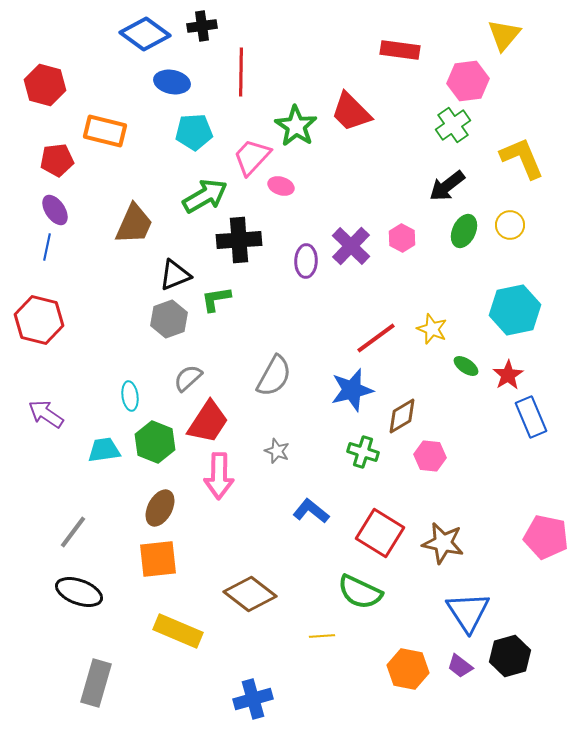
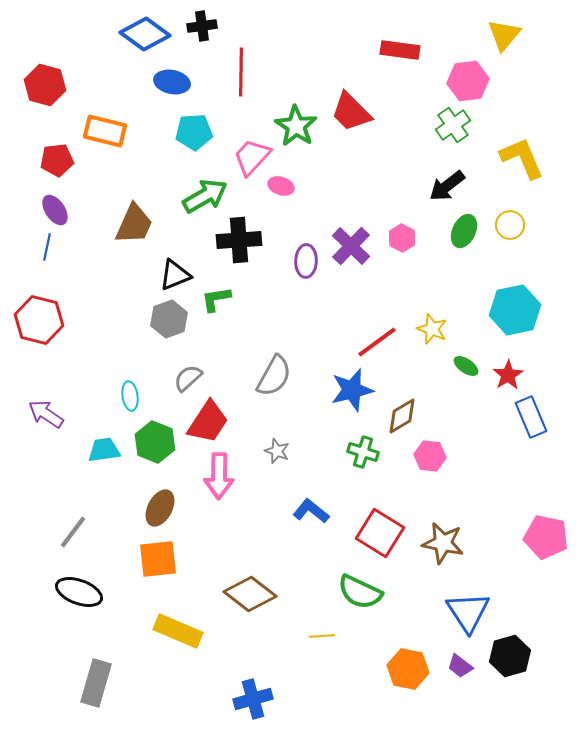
red line at (376, 338): moved 1 px right, 4 px down
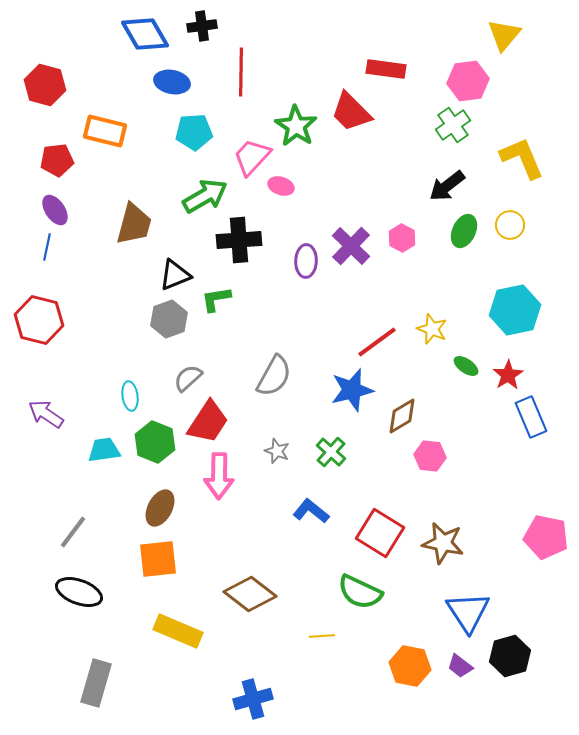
blue diamond at (145, 34): rotated 24 degrees clockwise
red rectangle at (400, 50): moved 14 px left, 19 px down
brown trapezoid at (134, 224): rotated 9 degrees counterclockwise
green cross at (363, 452): moved 32 px left; rotated 24 degrees clockwise
orange hexagon at (408, 669): moved 2 px right, 3 px up
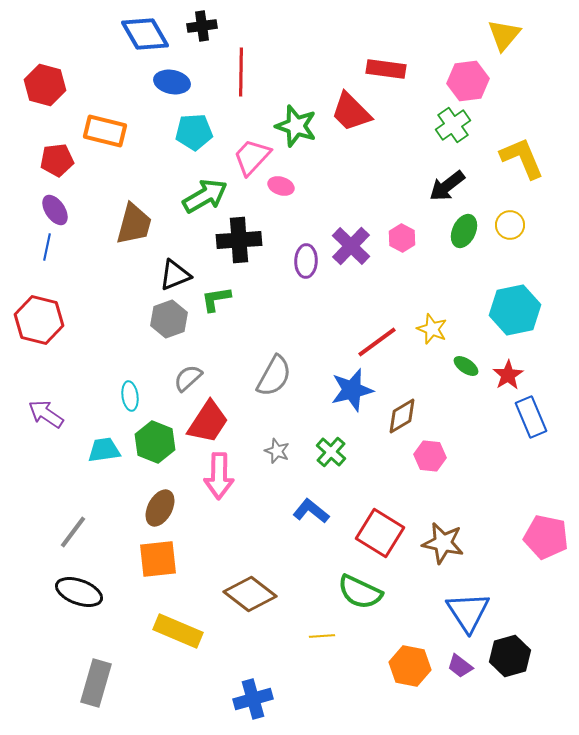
green star at (296, 126): rotated 15 degrees counterclockwise
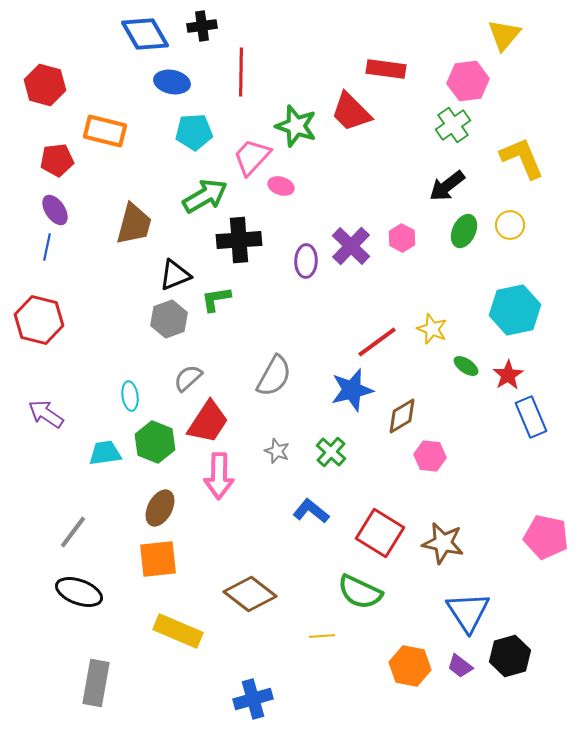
cyan trapezoid at (104, 450): moved 1 px right, 3 px down
gray rectangle at (96, 683): rotated 6 degrees counterclockwise
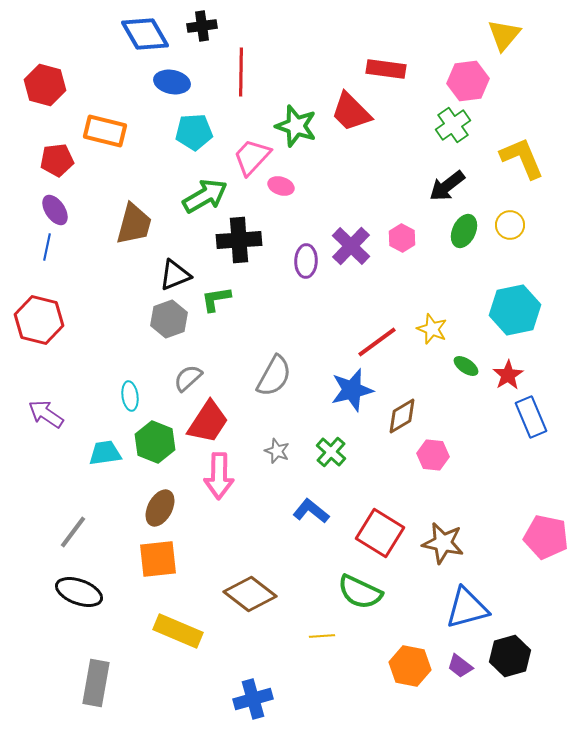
pink hexagon at (430, 456): moved 3 px right, 1 px up
blue triangle at (468, 612): moved 1 px left, 4 px up; rotated 48 degrees clockwise
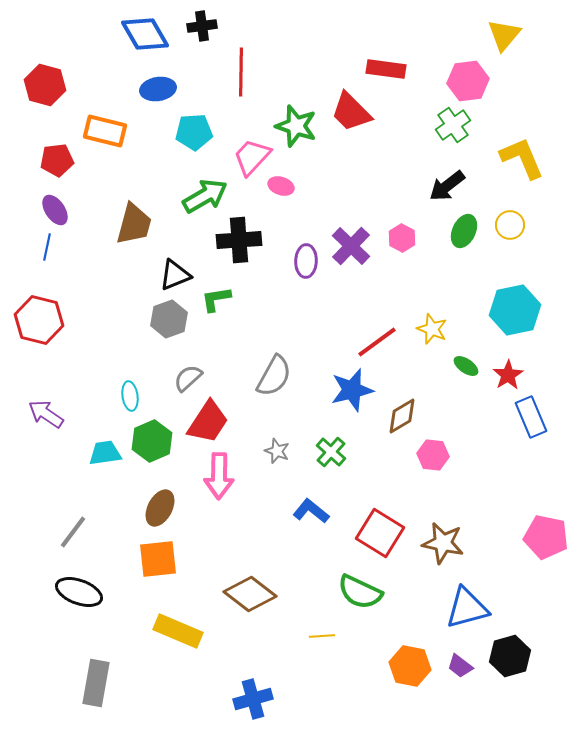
blue ellipse at (172, 82): moved 14 px left, 7 px down; rotated 20 degrees counterclockwise
green hexagon at (155, 442): moved 3 px left, 1 px up; rotated 15 degrees clockwise
